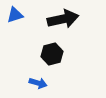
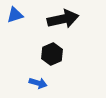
black hexagon: rotated 10 degrees counterclockwise
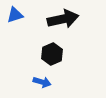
blue arrow: moved 4 px right, 1 px up
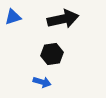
blue triangle: moved 2 px left, 2 px down
black hexagon: rotated 15 degrees clockwise
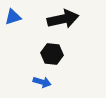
black hexagon: rotated 15 degrees clockwise
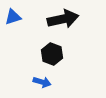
black hexagon: rotated 15 degrees clockwise
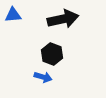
blue triangle: moved 2 px up; rotated 12 degrees clockwise
blue arrow: moved 1 px right, 5 px up
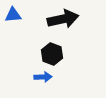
blue arrow: rotated 18 degrees counterclockwise
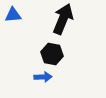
black arrow: rotated 56 degrees counterclockwise
black hexagon: rotated 10 degrees counterclockwise
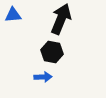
black arrow: moved 2 px left
black hexagon: moved 2 px up
